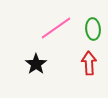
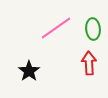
black star: moved 7 px left, 7 px down
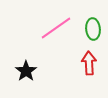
black star: moved 3 px left
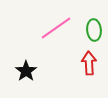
green ellipse: moved 1 px right, 1 px down
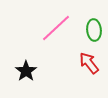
pink line: rotated 8 degrees counterclockwise
red arrow: rotated 35 degrees counterclockwise
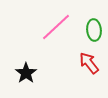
pink line: moved 1 px up
black star: moved 2 px down
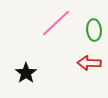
pink line: moved 4 px up
red arrow: rotated 50 degrees counterclockwise
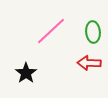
pink line: moved 5 px left, 8 px down
green ellipse: moved 1 px left, 2 px down
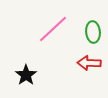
pink line: moved 2 px right, 2 px up
black star: moved 2 px down
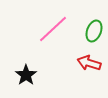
green ellipse: moved 1 px right, 1 px up; rotated 25 degrees clockwise
red arrow: rotated 15 degrees clockwise
